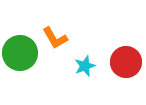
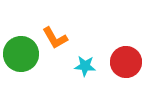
green circle: moved 1 px right, 1 px down
cyan star: rotated 25 degrees clockwise
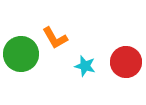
cyan star: rotated 10 degrees clockwise
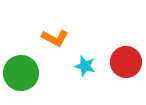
orange L-shape: rotated 32 degrees counterclockwise
green circle: moved 19 px down
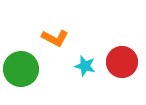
red circle: moved 4 px left
green circle: moved 4 px up
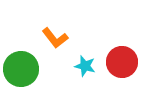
orange L-shape: rotated 24 degrees clockwise
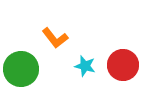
red circle: moved 1 px right, 3 px down
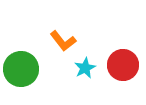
orange L-shape: moved 8 px right, 3 px down
cyan star: moved 2 px down; rotated 30 degrees clockwise
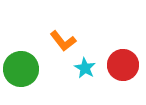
cyan star: rotated 15 degrees counterclockwise
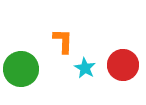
orange L-shape: rotated 140 degrees counterclockwise
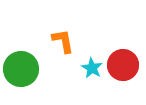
orange L-shape: rotated 12 degrees counterclockwise
cyan star: moved 7 px right
